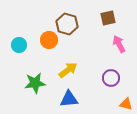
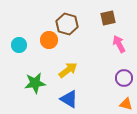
purple circle: moved 13 px right
blue triangle: rotated 36 degrees clockwise
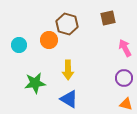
pink arrow: moved 6 px right, 4 px down
yellow arrow: rotated 126 degrees clockwise
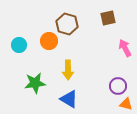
orange circle: moved 1 px down
purple circle: moved 6 px left, 8 px down
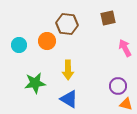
brown hexagon: rotated 10 degrees counterclockwise
orange circle: moved 2 px left
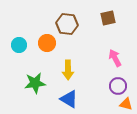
orange circle: moved 2 px down
pink arrow: moved 10 px left, 10 px down
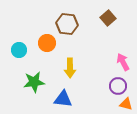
brown square: rotated 28 degrees counterclockwise
cyan circle: moved 5 px down
pink arrow: moved 8 px right, 4 px down
yellow arrow: moved 2 px right, 2 px up
green star: moved 1 px left, 1 px up
blue triangle: moved 6 px left; rotated 24 degrees counterclockwise
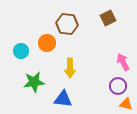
brown square: rotated 14 degrees clockwise
cyan circle: moved 2 px right, 1 px down
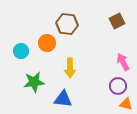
brown square: moved 9 px right, 3 px down
